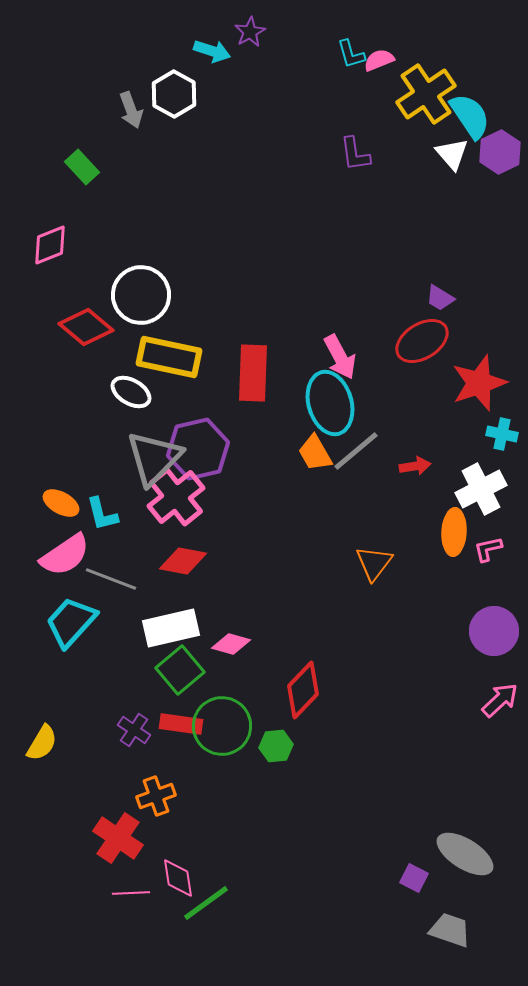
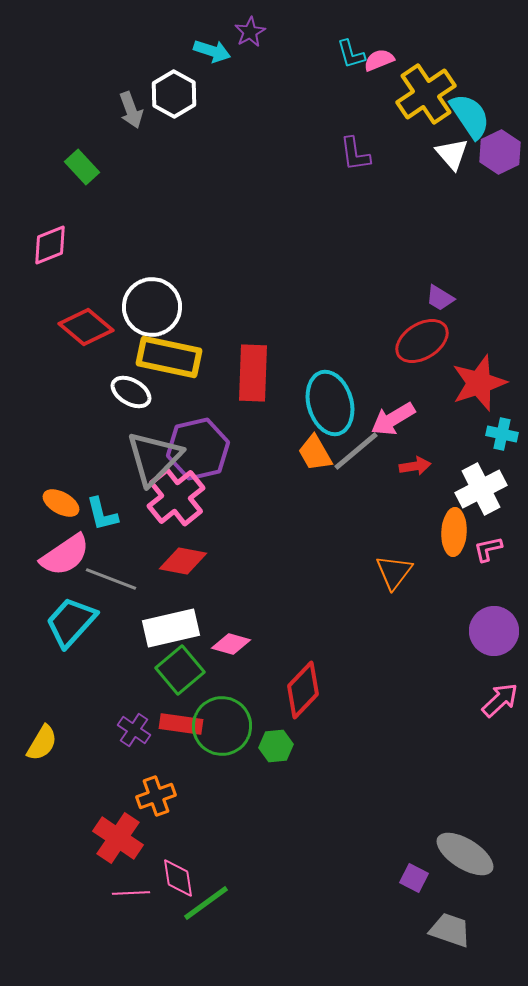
white circle at (141, 295): moved 11 px right, 12 px down
pink arrow at (340, 357): moved 53 px right, 62 px down; rotated 87 degrees clockwise
orange triangle at (374, 563): moved 20 px right, 9 px down
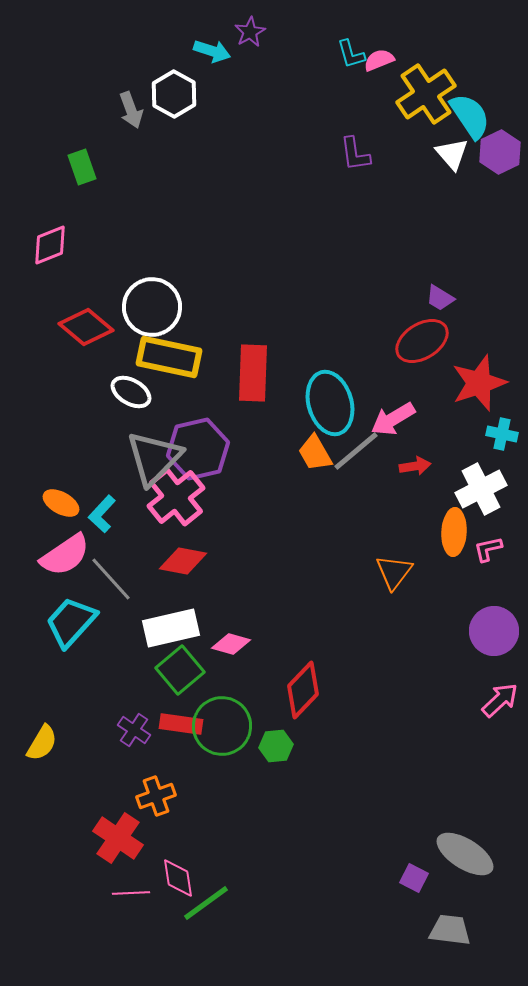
green rectangle at (82, 167): rotated 24 degrees clockwise
cyan L-shape at (102, 514): rotated 57 degrees clockwise
gray line at (111, 579): rotated 27 degrees clockwise
gray trapezoid at (450, 930): rotated 12 degrees counterclockwise
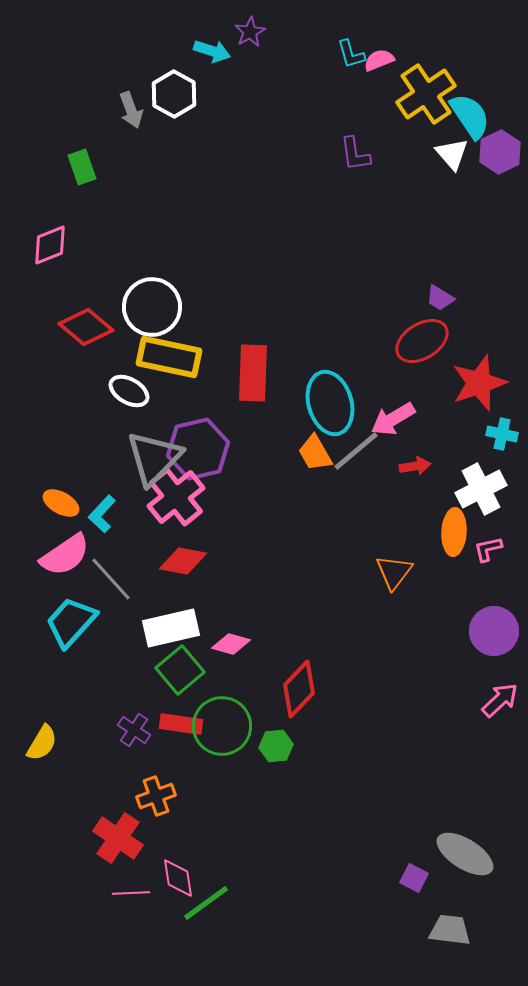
white ellipse at (131, 392): moved 2 px left, 1 px up
red diamond at (303, 690): moved 4 px left, 1 px up
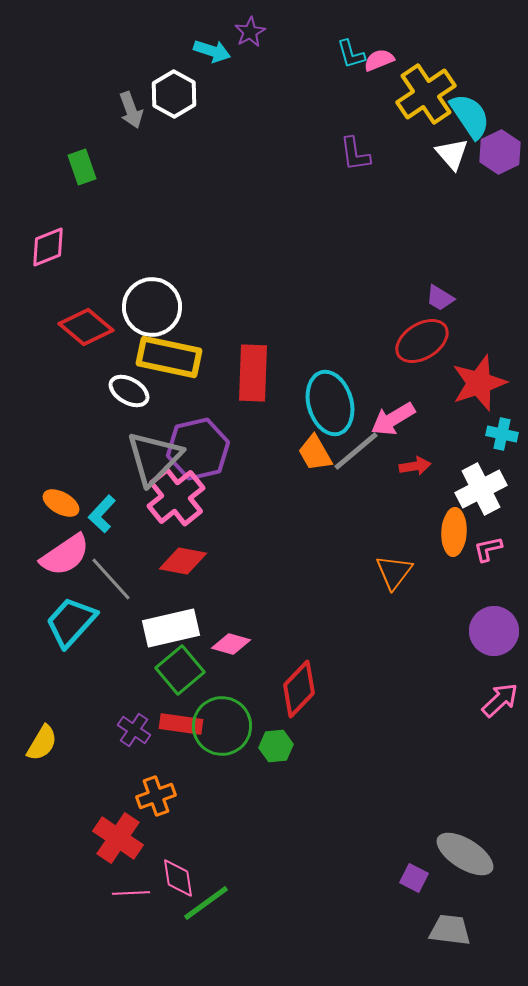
pink diamond at (50, 245): moved 2 px left, 2 px down
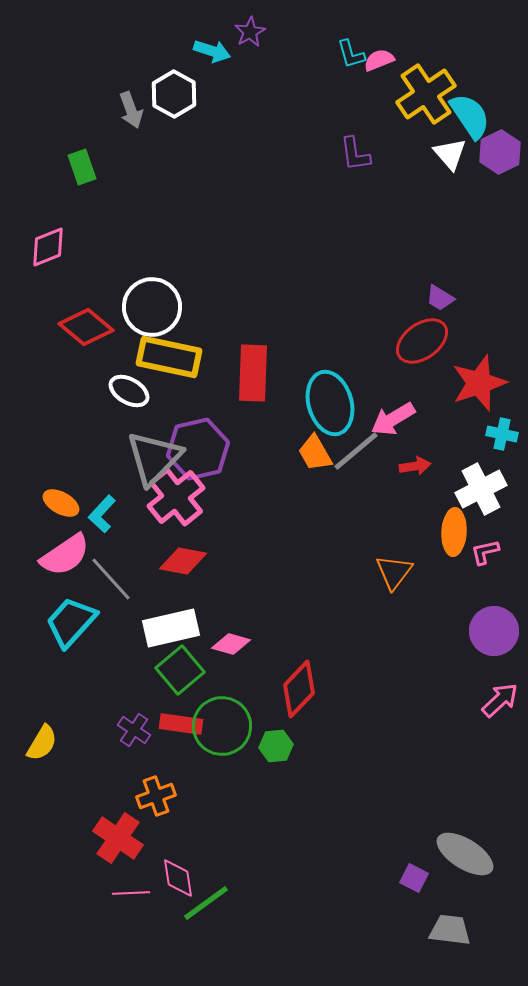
white triangle at (452, 154): moved 2 px left
red ellipse at (422, 341): rotated 4 degrees counterclockwise
pink L-shape at (488, 549): moved 3 px left, 3 px down
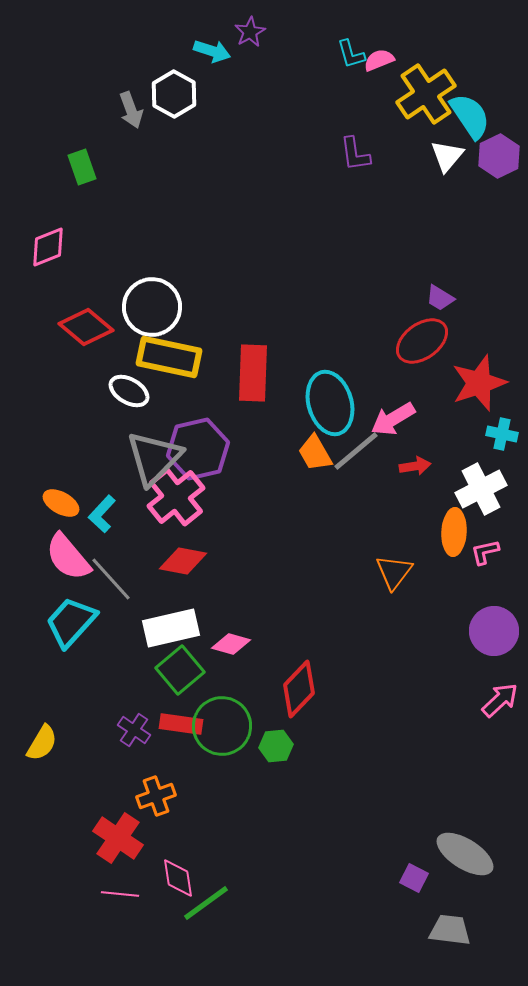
purple hexagon at (500, 152): moved 1 px left, 4 px down
white triangle at (450, 154): moved 3 px left, 2 px down; rotated 21 degrees clockwise
pink semicircle at (65, 555): moved 3 px right, 2 px down; rotated 84 degrees clockwise
pink line at (131, 893): moved 11 px left, 1 px down; rotated 9 degrees clockwise
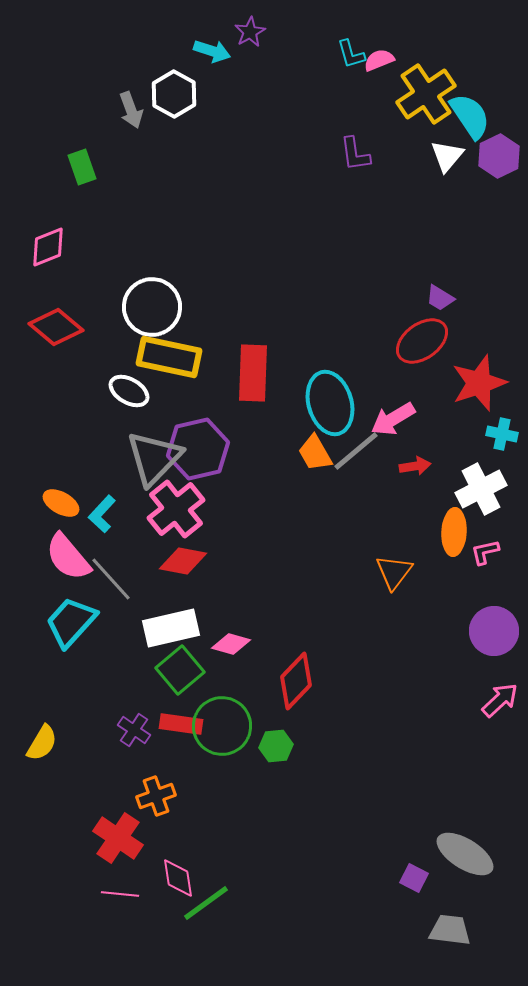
red diamond at (86, 327): moved 30 px left
pink cross at (176, 497): moved 12 px down
red diamond at (299, 689): moved 3 px left, 8 px up
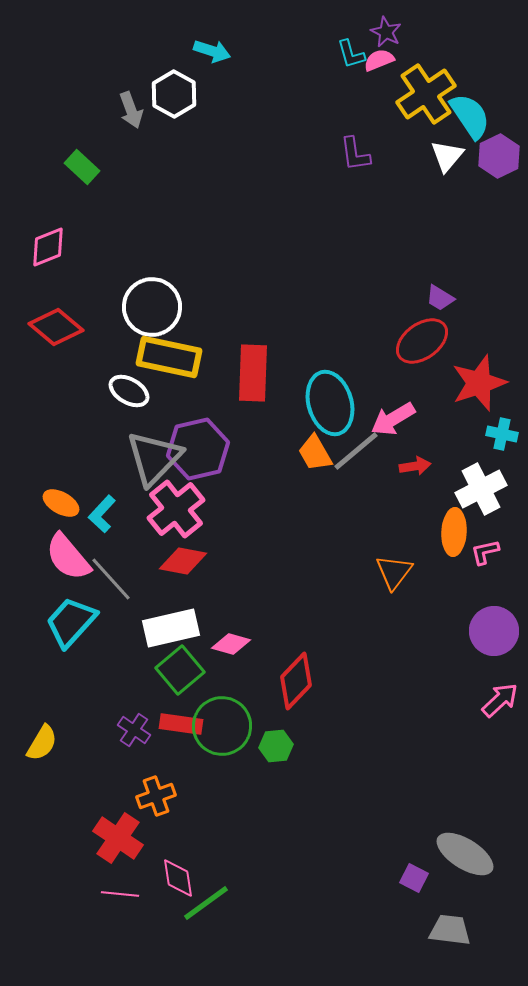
purple star at (250, 32): moved 136 px right; rotated 16 degrees counterclockwise
green rectangle at (82, 167): rotated 28 degrees counterclockwise
